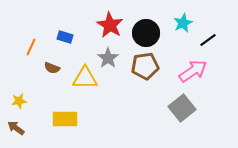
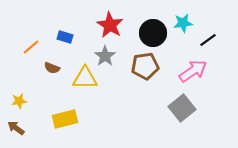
cyan star: rotated 18 degrees clockwise
black circle: moved 7 px right
orange line: rotated 24 degrees clockwise
gray star: moved 3 px left, 2 px up
yellow rectangle: rotated 15 degrees counterclockwise
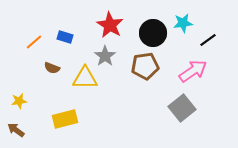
orange line: moved 3 px right, 5 px up
brown arrow: moved 2 px down
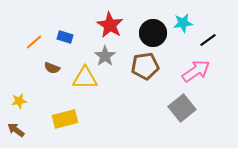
pink arrow: moved 3 px right
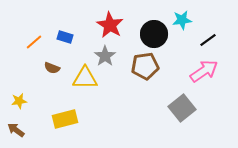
cyan star: moved 1 px left, 3 px up
black circle: moved 1 px right, 1 px down
pink arrow: moved 8 px right
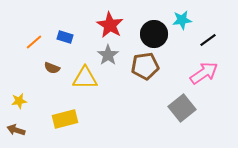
gray star: moved 3 px right, 1 px up
pink arrow: moved 2 px down
brown arrow: rotated 18 degrees counterclockwise
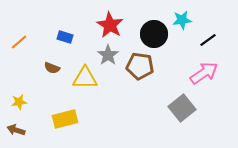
orange line: moved 15 px left
brown pentagon: moved 5 px left; rotated 16 degrees clockwise
yellow star: moved 1 px down
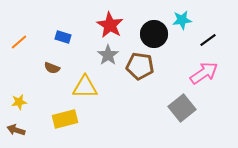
blue rectangle: moved 2 px left
yellow triangle: moved 9 px down
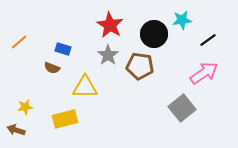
blue rectangle: moved 12 px down
yellow star: moved 6 px right, 5 px down
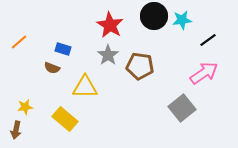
black circle: moved 18 px up
yellow rectangle: rotated 55 degrees clockwise
brown arrow: rotated 96 degrees counterclockwise
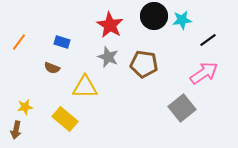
orange line: rotated 12 degrees counterclockwise
blue rectangle: moved 1 px left, 7 px up
gray star: moved 2 px down; rotated 15 degrees counterclockwise
brown pentagon: moved 4 px right, 2 px up
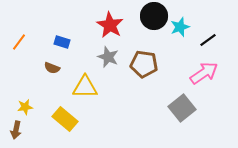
cyan star: moved 2 px left, 7 px down; rotated 12 degrees counterclockwise
